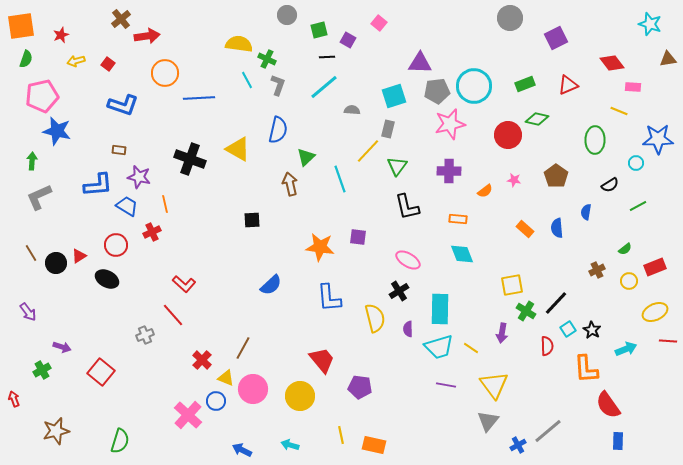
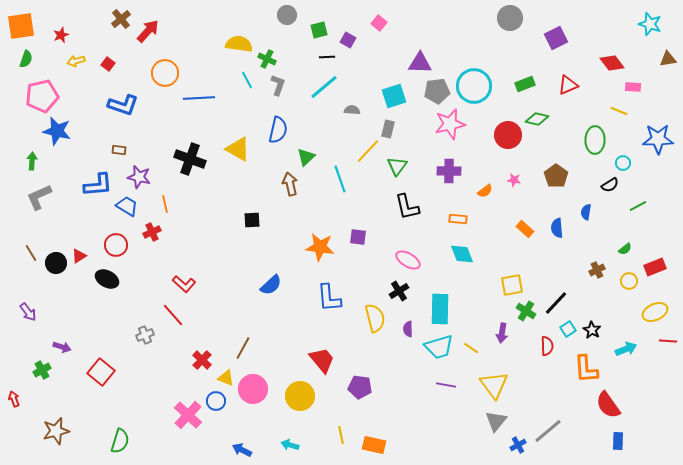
red arrow at (147, 36): moved 1 px right, 5 px up; rotated 40 degrees counterclockwise
cyan circle at (636, 163): moved 13 px left
gray triangle at (488, 421): moved 8 px right
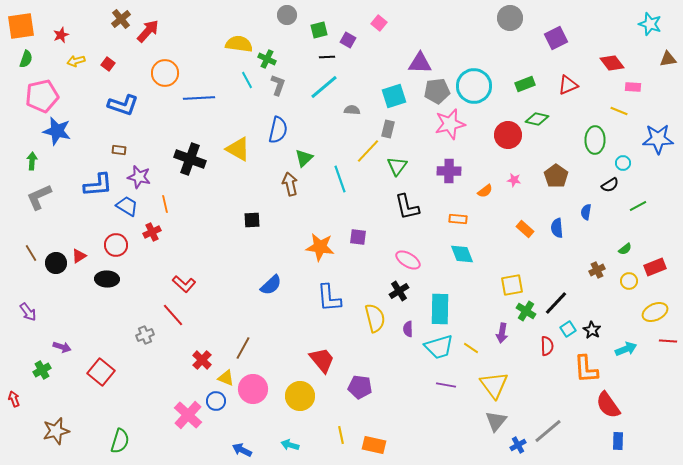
green triangle at (306, 157): moved 2 px left, 1 px down
black ellipse at (107, 279): rotated 25 degrees counterclockwise
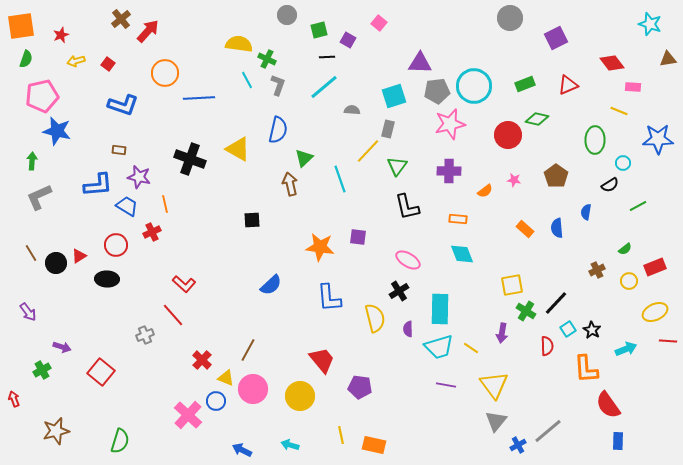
brown line at (243, 348): moved 5 px right, 2 px down
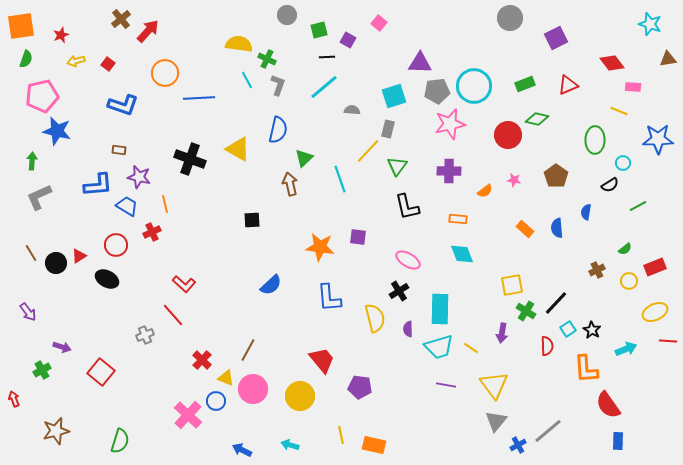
black ellipse at (107, 279): rotated 25 degrees clockwise
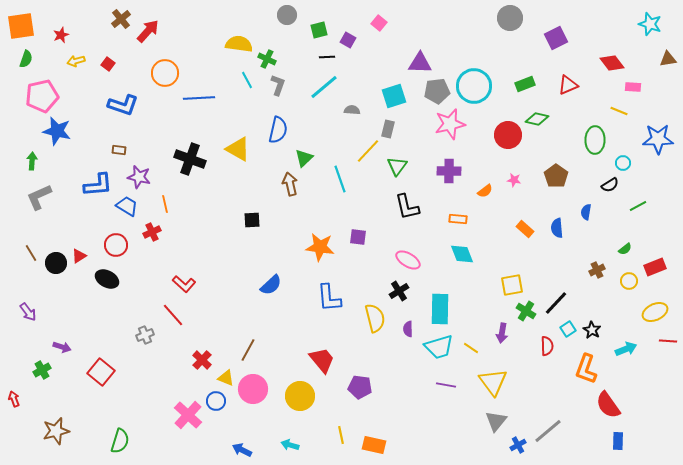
orange L-shape at (586, 369): rotated 24 degrees clockwise
yellow triangle at (494, 385): moved 1 px left, 3 px up
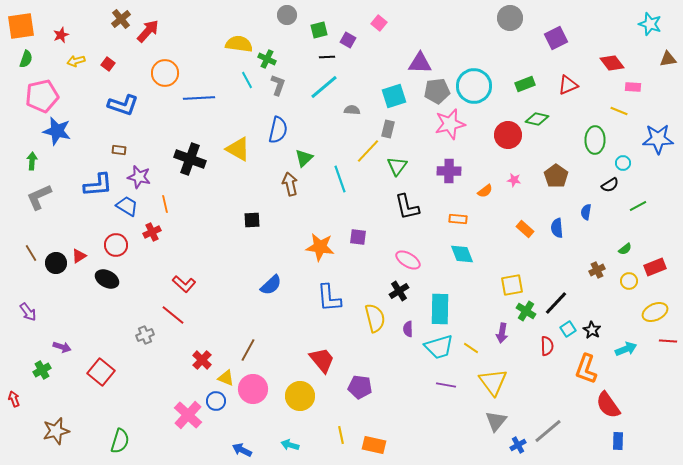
red line at (173, 315): rotated 10 degrees counterclockwise
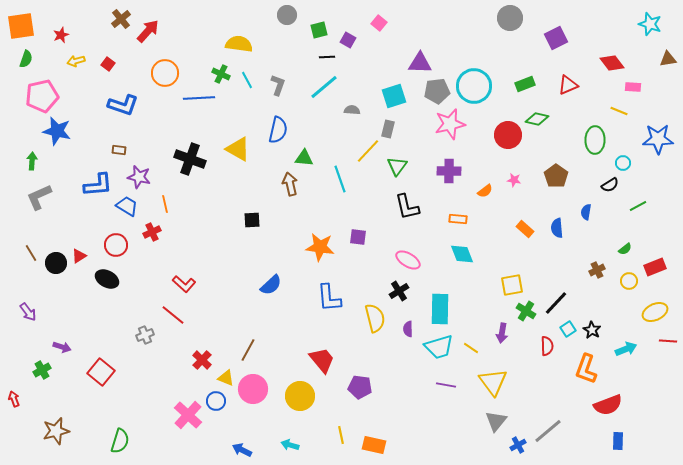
green cross at (267, 59): moved 46 px left, 15 px down
green triangle at (304, 158): rotated 48 degrees clockwise
red semicircle at (608, 405): rotated 76 degrees counterclockwise
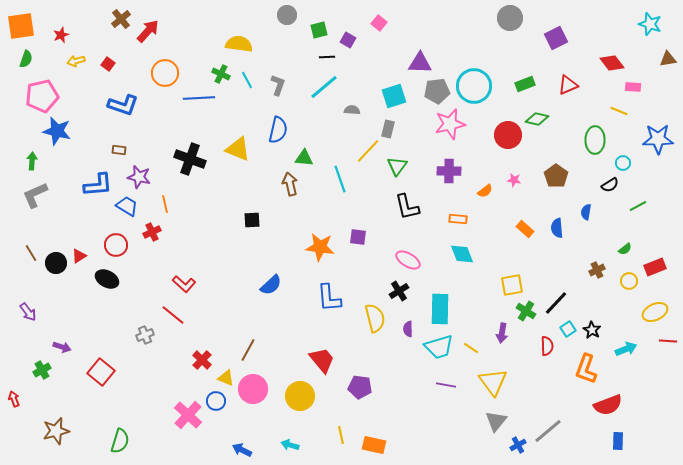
yellow triangle at (238, 149): rotated 8 degrees counterclockwise
gray L-shape at (39, 197): moved 4 px left, 2 px up
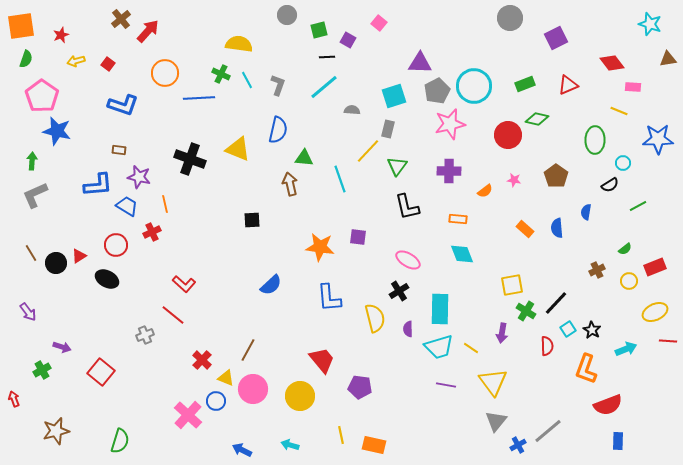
gray pentagon at (437, 91): rotated 20 degrees counterclockwise
pink pentagon at (42, 96): rotated 24 degrees counterclockwise
